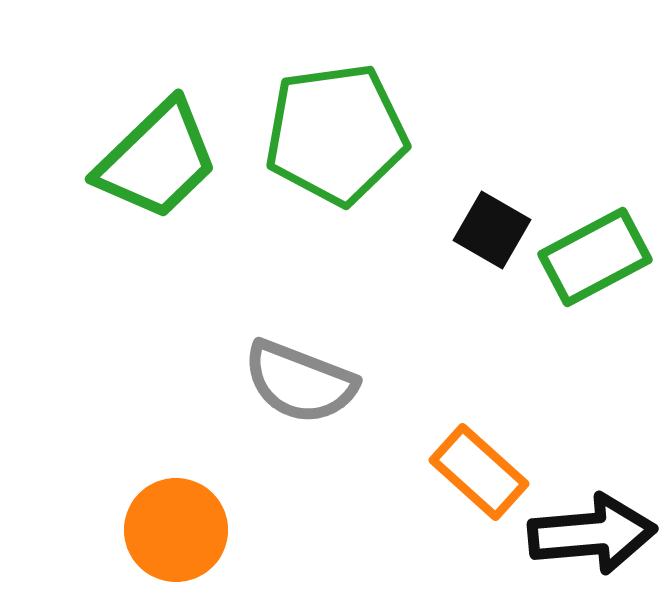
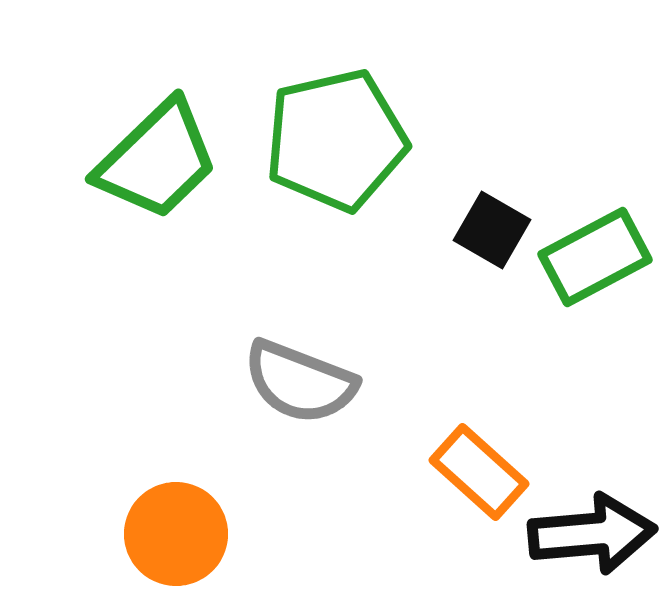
green pentagon: moved 6 px down; rotated 5 degrees counterclockwise
orange circle: moved 4 px down
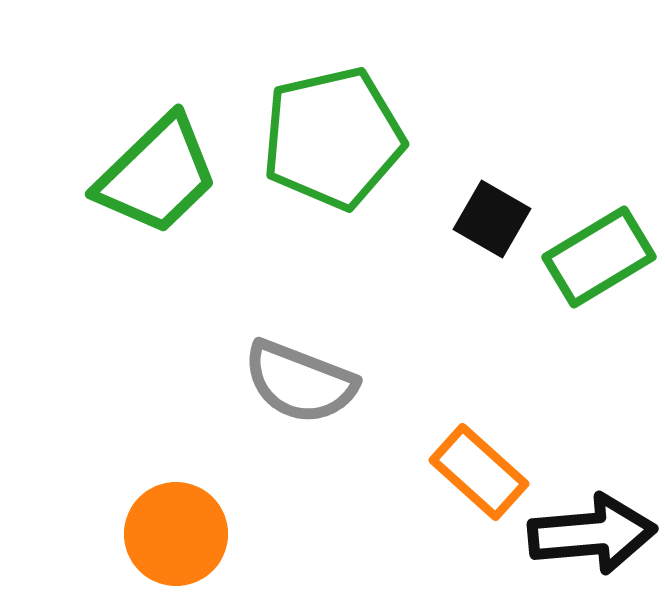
green pentagon: moved 3 px left, 2 px up
green trapezoid: moved 15 px down
black square: moved 11 px up
green rectangle: moved 4 px right; rotated 3 degrees counterclockwise
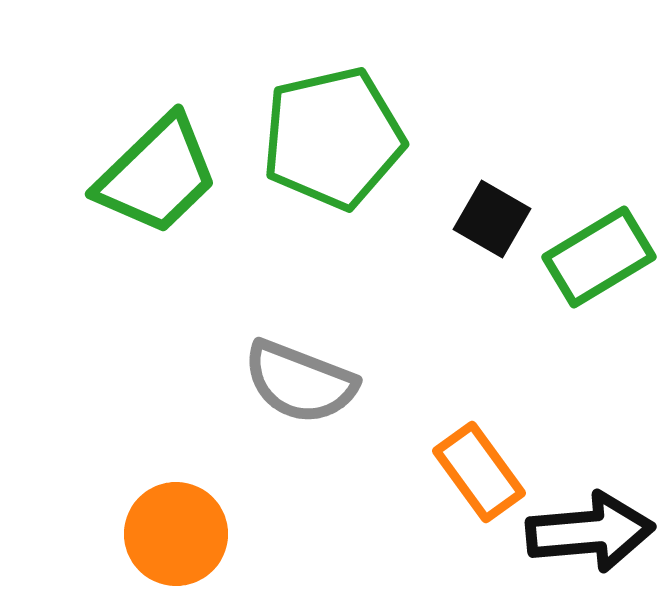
orange rectangle: rotated 12 degrees clockwise
black arrow: moved 2 px left, 2 px up
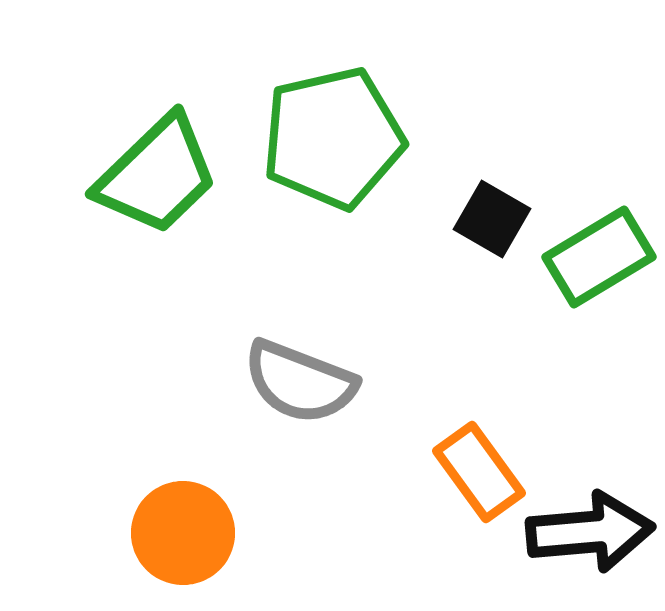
orange circle: moved 7 px right, 1 px up
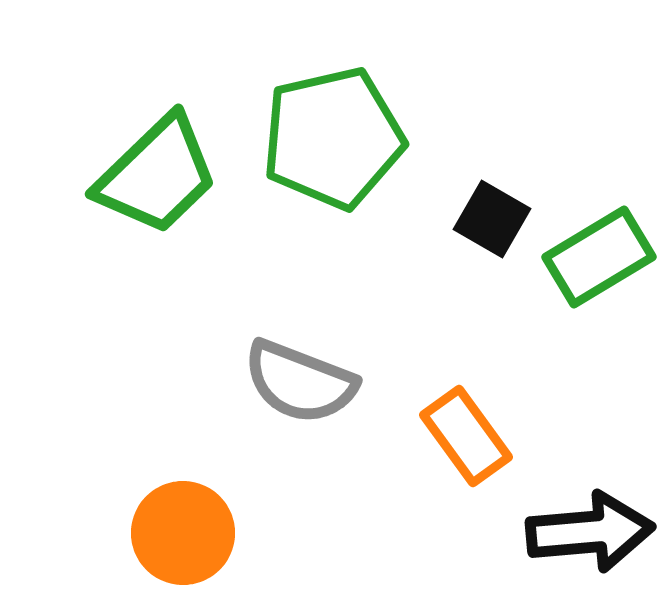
orange rectangle: moved 13 px left, 36 px up
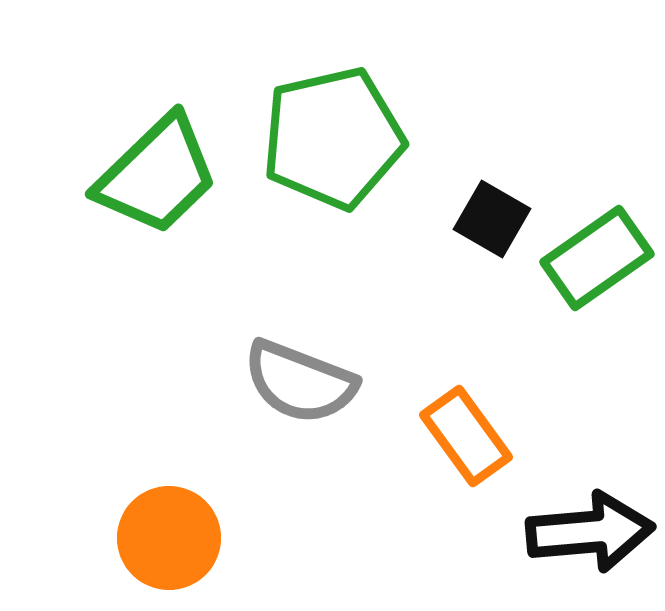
green rectangle: moved 2 px left, 1 px down; rotated 4 degrees counterclockwise
orange circle: moved 14 px left, 5 px down
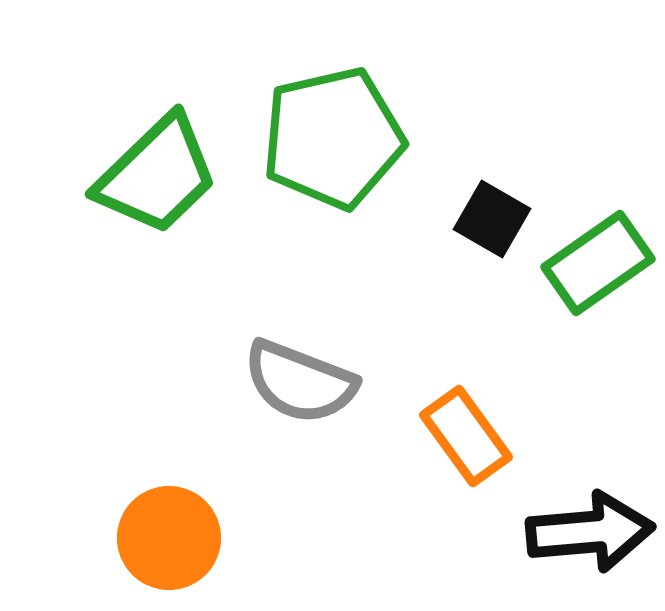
green rectangle: moved 1 px right, 5 px down
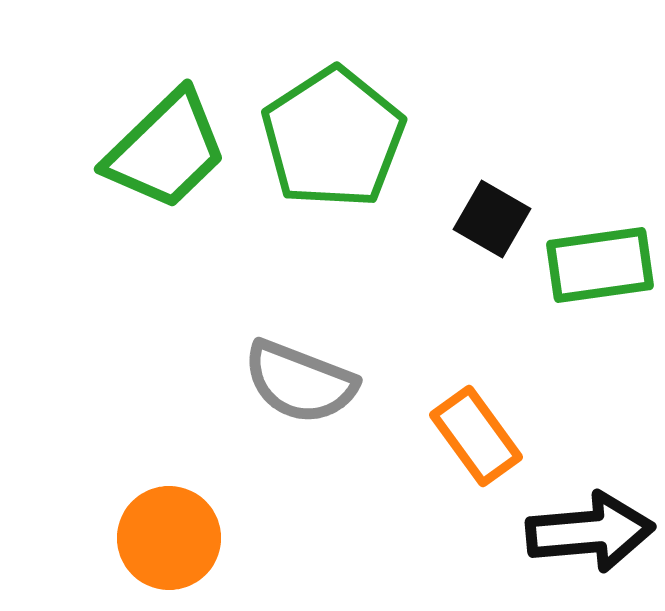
green pentagon: rotated 20 degrees counterclockwise
green trapezoid: moved 9 px right, 25 px up
green rectangle: moved 2 px right, 2 px down; rotated 27 degrees clockwise
orange rectangle: moved 10 px right
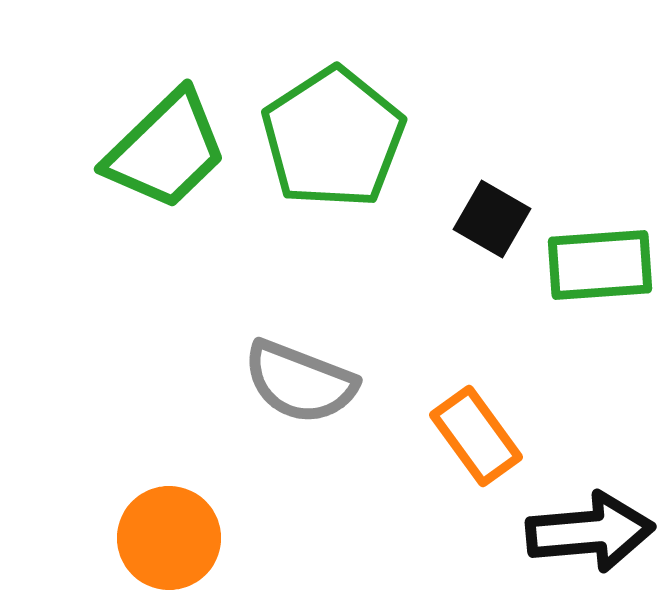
green rectangle: rotated 4 degrees clockwise
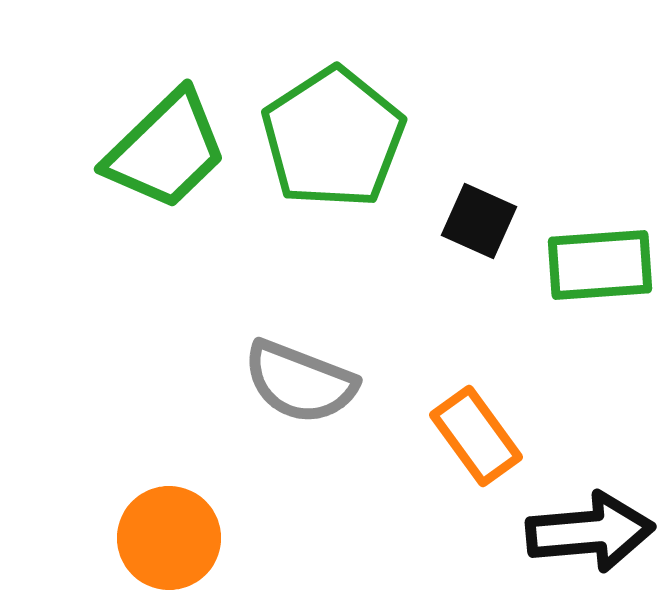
black square: moved 13 px left, 2 px down; rotated 6 degrees counterclockwise
